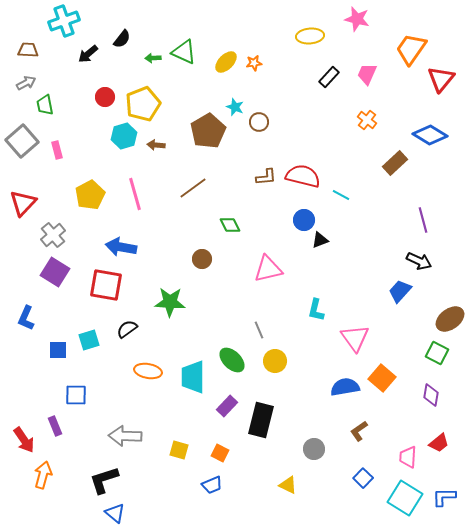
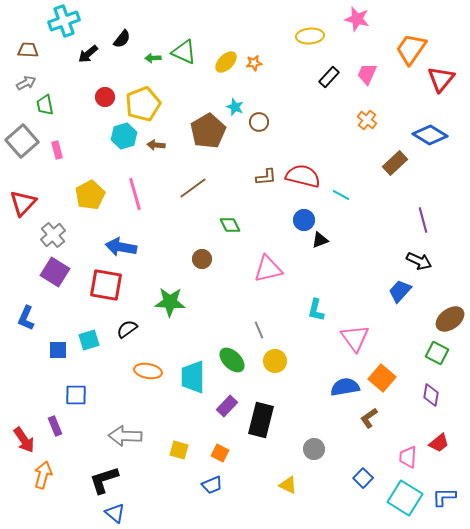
brown L-shape at (359, 431): moved 10 px right, 13 px up
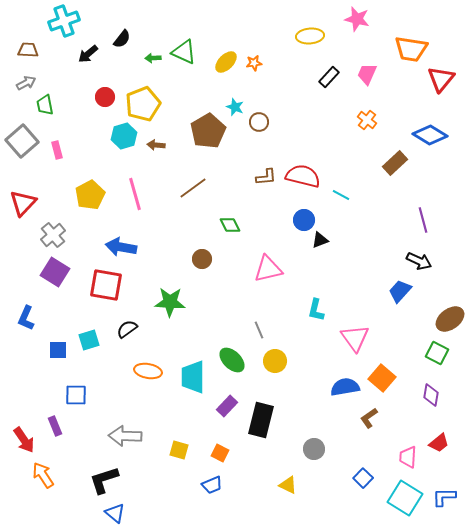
orange trapezoid at (411, 49): rotated 116 degrees counterclockwise
orange arrow at (43, 475): rotated 48 degrees counterclockwise
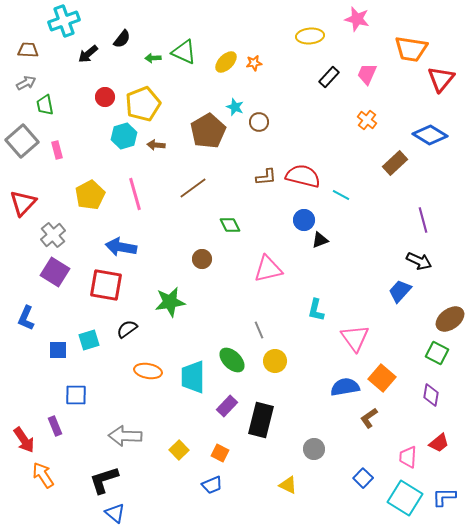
green star at (170, 302): rotated 12 degrees counterclockwise
yellow square at (179, 450): rotated 30 degrees clockwise
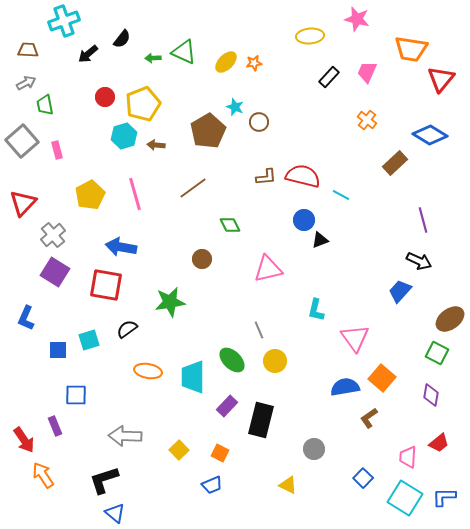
pink trapezoid at (367, 74): moved 2 px up
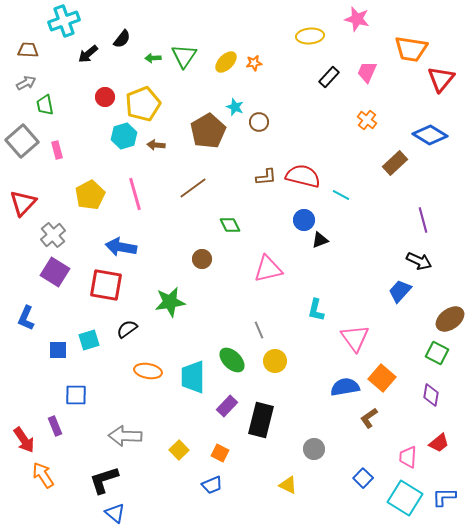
green triangle at (184, 52): moved 4 px down; rotated 40 degrees clockwise
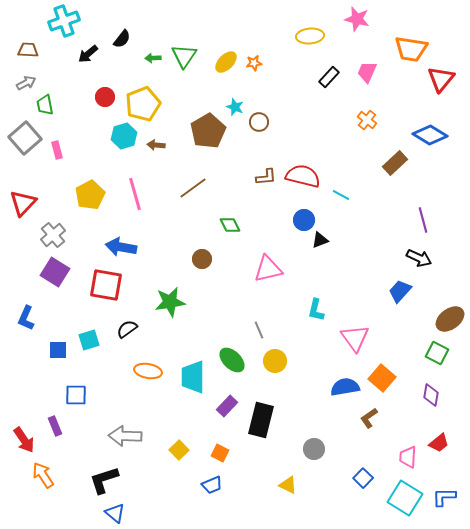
gray square at (22, 141): moved 3 px right, 3 px up
black arrow at (419, 261): moved 3 px up
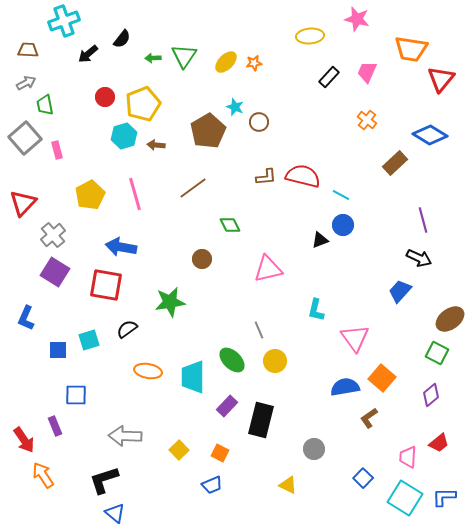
blue circle at (304, 220): moved 39 px right, 5 px down
purple diamond at (431, 395): rotated 40 degrees clockwise
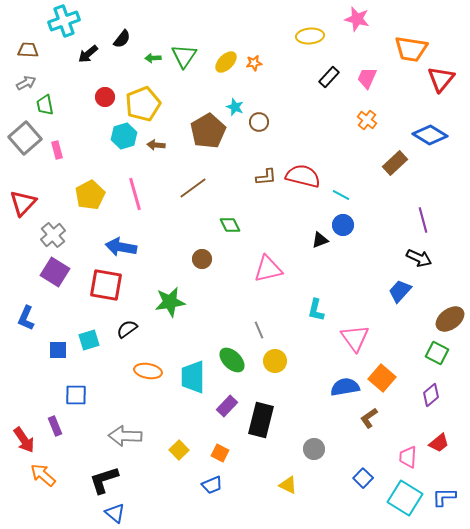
pink trapezoid at (367, 72): moved 6 px down
orange arrow at (43, 475): rotated 16 degrees counterclockwise
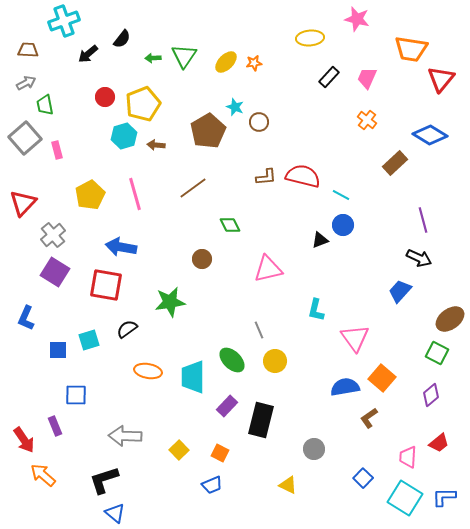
yellow ellipse at (310, 36): moved 2 px down
